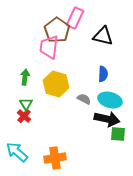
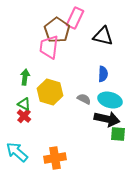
yellow hexagon: moved 6 px left, 8 px down
green triangle: moved 2 px left; rotated 32 degrees counterclockwise
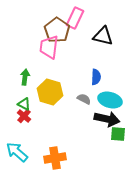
blue semicircle: moved 7 px left, 3 px down
